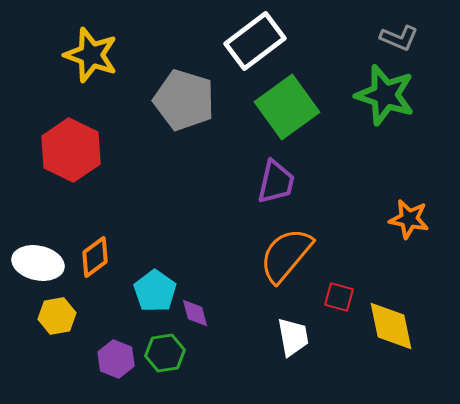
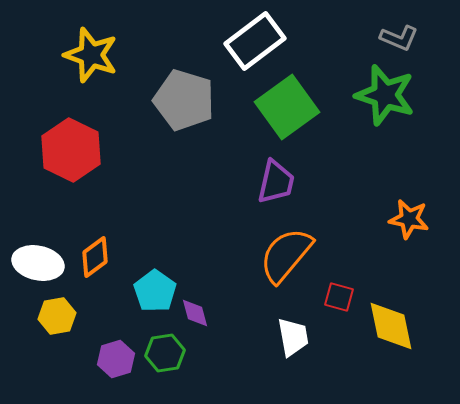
purple hexagon: rotated 21 degrees clockwise
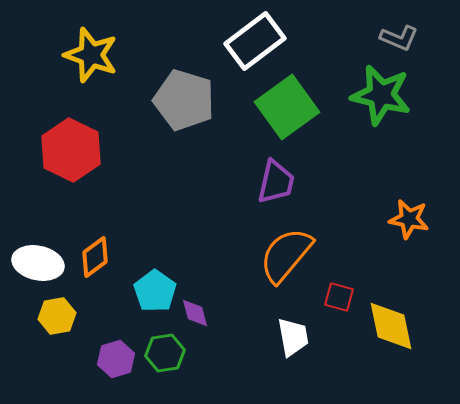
green star: moved 4 px left; rotated 4 degrees counterclockwise
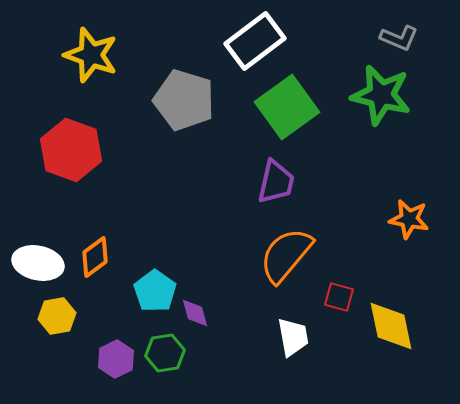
red hexagon: rotated 6 degrees counterclockwise
purple hexagon: rotated 9 degrees counterclockwise
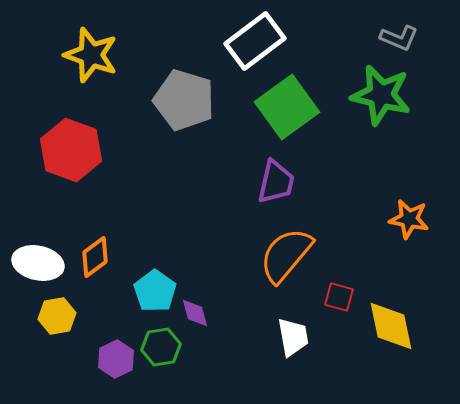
green hexagon: moved 4 px left, 6 px up
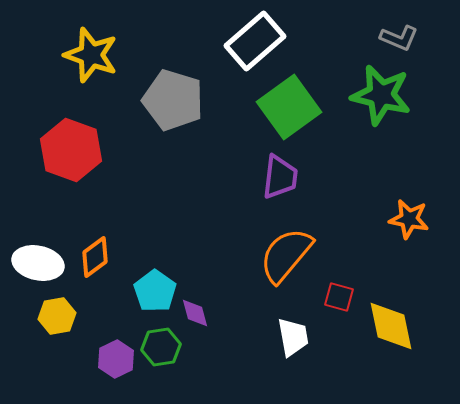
white rectangle: rotated 4 degrees counterclockwise
gray pentagon: moved 11 px left
green square: moved 2 px right
purple trapezoid: moved 4 px right, 5 px up; rotated 6 degrees counterclockwise
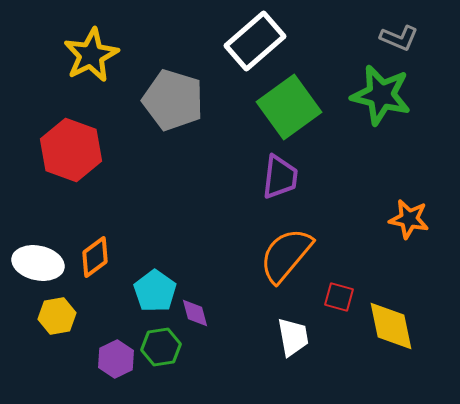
yellow star: rotated 26 degrees clockwise
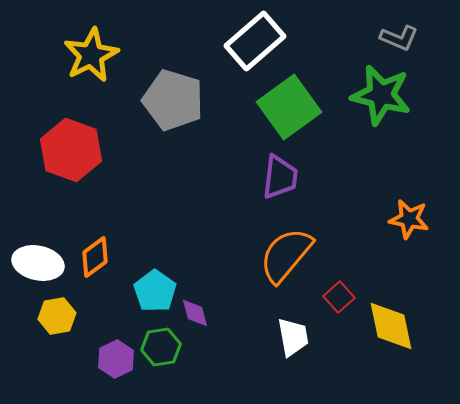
red square: rotated 32 degrees clockwise
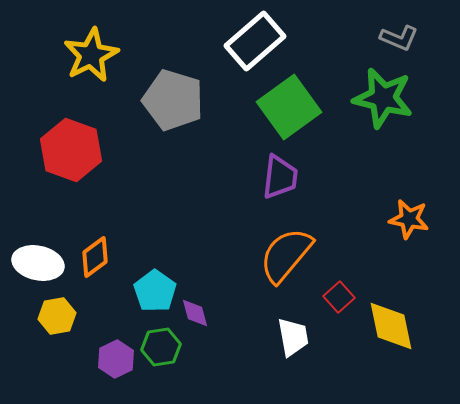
green star: moved 2 px right, 3 px down
